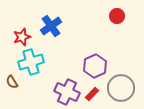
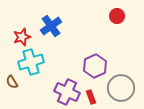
red rectangle: moved 1 px left, 3 px down; rotated 64 degrees counterclockwise
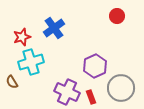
blue cross: moved 3 px right, 2 px down
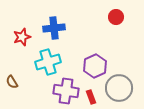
red circle: moved 1 px left, 1 px down
blue cross: rotated 30 degrees clockwise
cyan cross: moved 17 px right
gray circle: moved 2 px left
purple cross: moved 1 px left, 1 px up; rotated 15 degrees counterclockwise
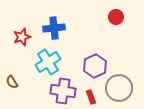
cyan cross: rotated 15 degrees counterclockwise
purple cross: moved 3 px left
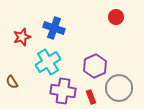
blue cross: rotated 25 degrees clockwise
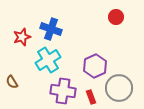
blue cross: moved 3 px left, 1 px down
cyan cross: moved 2 px up
